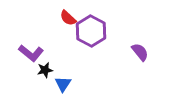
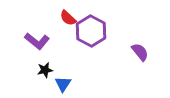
purple L-shape: moved 6 px right, 12 px up
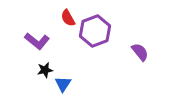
red semicircle: rotated 18 degrees clockwise
purple hexagon: moved 4 px right; rotated 12 degrees clockwise
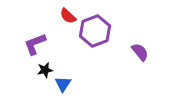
red semicircle: moved 2 px up; rotated 18 degrees counterclockwise
purple L-shape: moved 2 px left, 3 px down; rotated 120 degrees clockwise
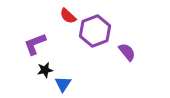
purple semicircle: moved 13 px left
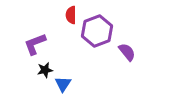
red semicircle: moved 3 px right, 1 px up; rotated 48 degrees clockwise
purple hexagon: moved 2 px right
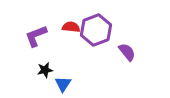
red semicircle: moved 12 px down; rotated 96 degrees clockwise
purple hexagon: moved 1 px left, 1 px up
purple L-shape: moved 1 px right, 8 px up
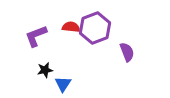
purple hexagon: moved 1 px left, 2 px up
purple semicircle: rotated 18 degrees clockwise
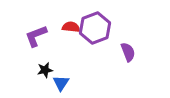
purple semicircle: moved 1 px right
blue triangle: moved 2 px left, 1 px up
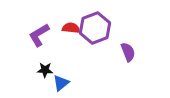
red semicircle: moved 1 px down
purple L-shape: moved 3 px right, 1 px up; rotated 10 degrees counterclockwise
black star: rotated 14 degrees clockwise
blue triangle: rotated 18 degrees clockwise
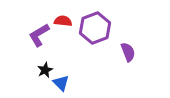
red semicircle: moved 8 px left, 7 px up
black star: rotated 28 degrees counterclockwise
blue triangle: rotated 36 degrees counterclockwise
